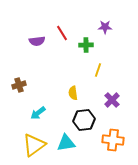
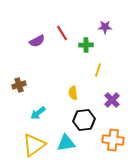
purple semicircle: rotated 21 degrees counterclockwise
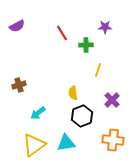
purple semicircle: moved 20 px left, 15 px up
black hexagon: moved 2 px left, 4 px up; rotated 15 degrees counterclockwise
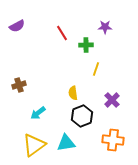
yellow line: moved 2 px left, 1 px up
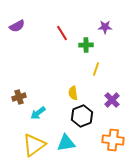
brown cross: moved 12 px down
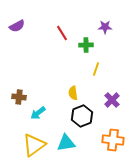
brown cross: rotated 24 degrees clockwise
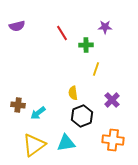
purple semicircle: rotated 14 degrees clockwise
brown cross: moved 1 px left, 8 px down
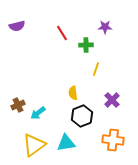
brown cross: rotated 32 degrees counterclockwise
